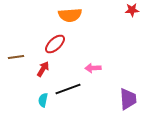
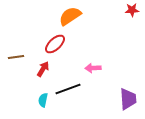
orange semicircle: moved 1 px down; rotated 150 degrees clockwise
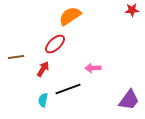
purple trapezoid: moved 1 px right, 1 px down; rotated 40 degrees clockwise
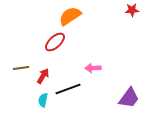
red ellipse: moved 2 px up
brown line: moved 5 px right, 11 px down
red arrow: moved 7 px down
purple trapezoid: moved 2 px up
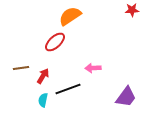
purple trapezoid: moved 3 px left, 1 px up
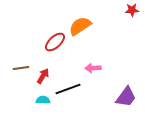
orange semicircle: moved 10 px right, 10 px down
cyan semicircle: rotated 80 degrees clockwise
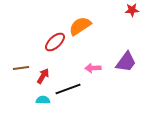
purple trapezoid: moved 35 px up
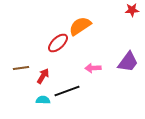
red ellipse: moved 3 px right, 1 px down
purple trapezoid: moved 2 px right
black line: moved 1 px left, 2 px down
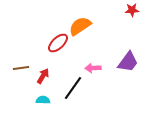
black line: moved 6 px right, 3 px up; rotated 35 degrees counterclockwise
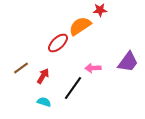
red star: moved 32 px left
brown line: rotated 28 degrees counterclockwise
cyan semicircle: moved 1 px right, 2 px down; rotated 16 degrees clockwise
